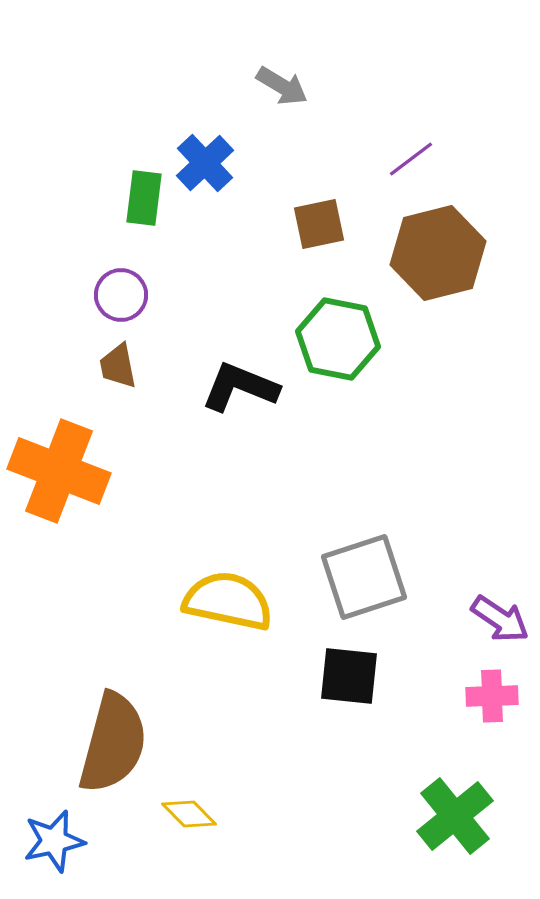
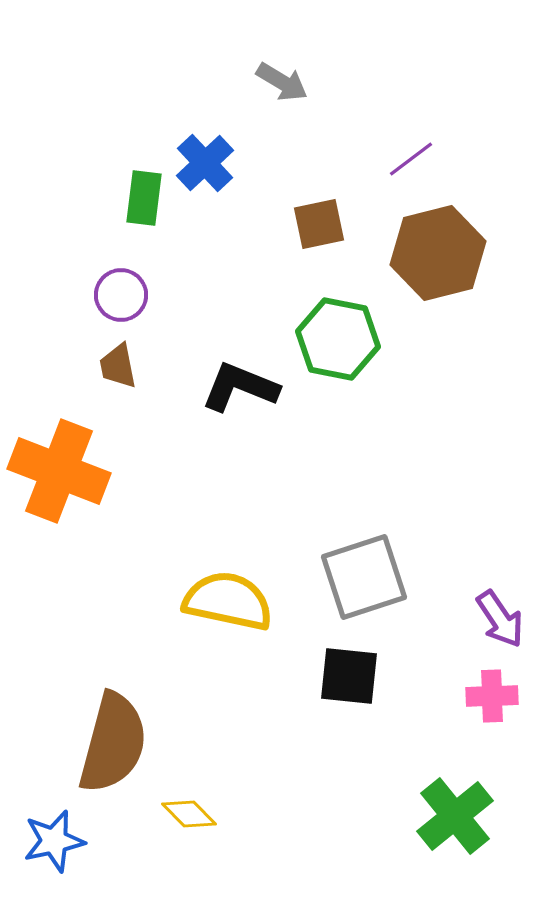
gray arrow: moved 4 px up
purple arrow: rotated 22 degrees clockwise
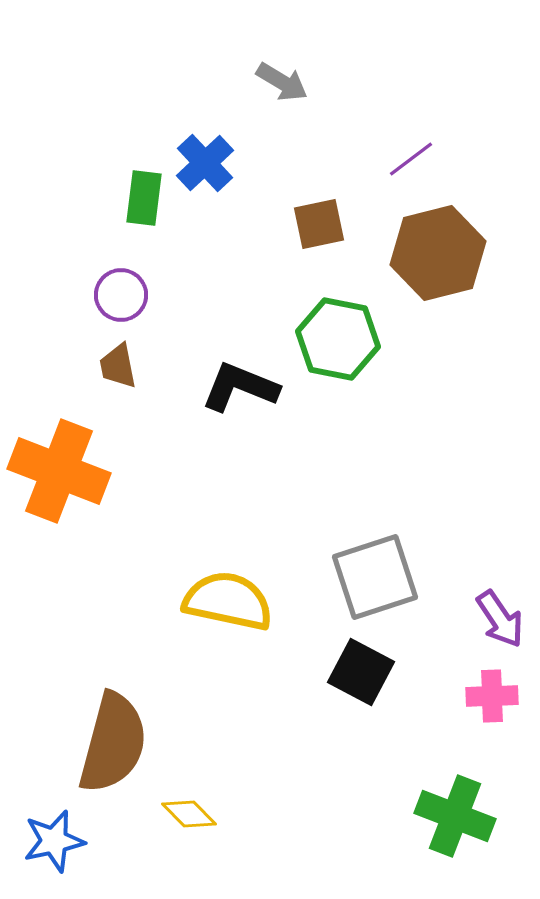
gray square: moved 11 px right
black square: moved 12 px right, 4 px up; rotated 22 degrees clockwise
green cross: rotated 30 degrees counterclockwise
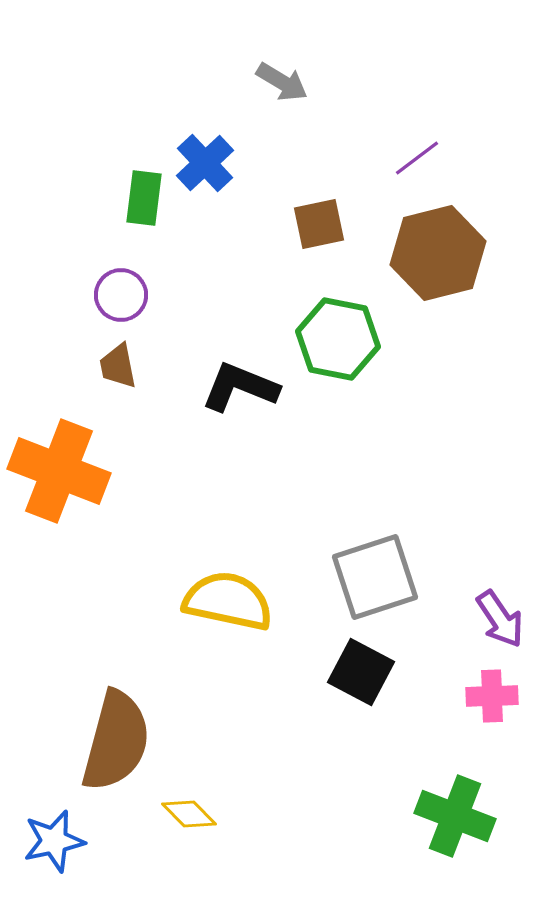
purple line: moved 6 px right, 1 px up
brown semicircle: moved 3 px right, 2 px up
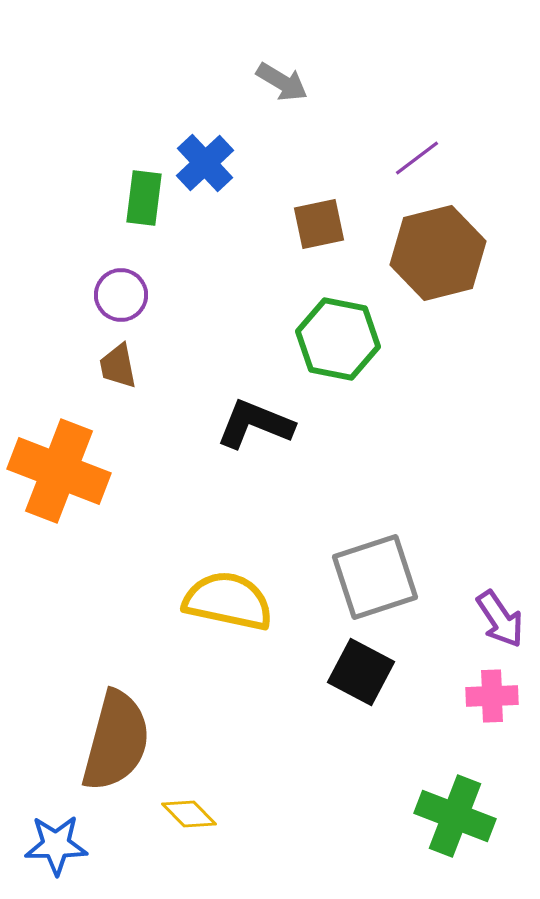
black L-shape: moved 15 px right, 37 px down
blue star: moved 2 px right, 4 px down; rotated 12 degrees clockwise
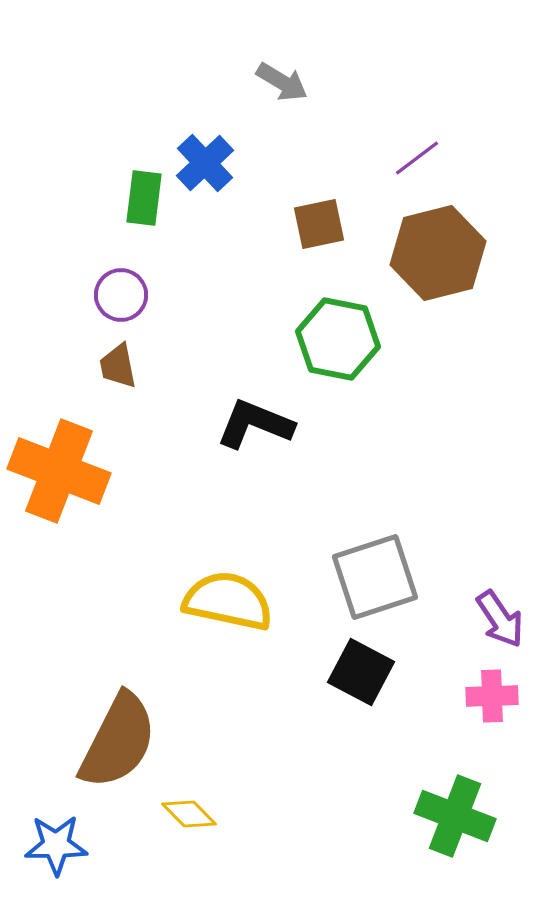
brown semicircle: moved 2 px right; rotated 12 degrees clockwise
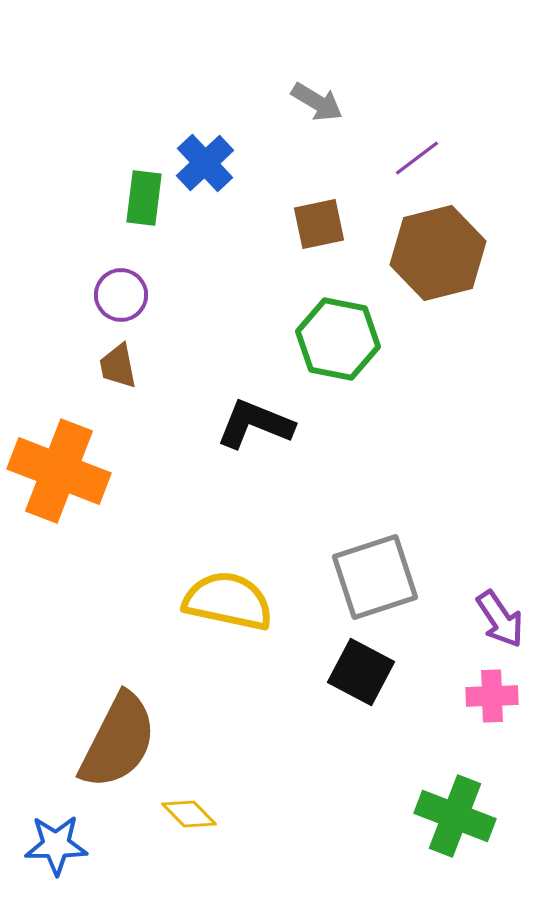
gray arrow: moved 35 px right, 20 px down
